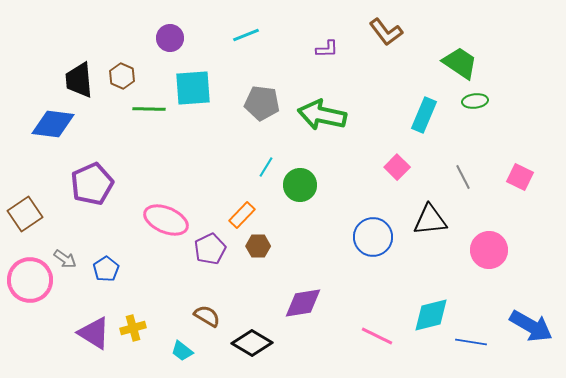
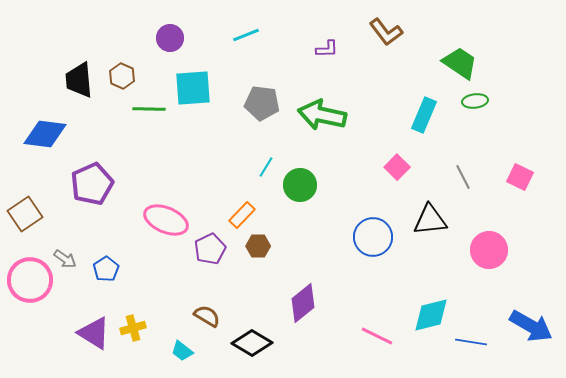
blue diamond at (53, 124): moved 8 px left, 10 px down
purple diamond at (303, 303): rotated 30 degrees counterclockwise
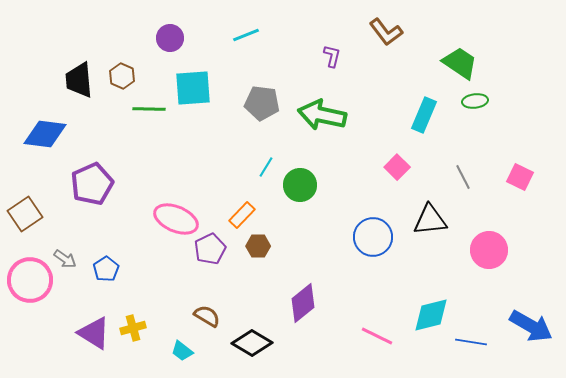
purple L-shape at (327, 49): moved 5 px right, 7 px down; rotated 75 degrees counterclockwise
pink ellipse at (166, 220): moved 10 px right, 1 px up
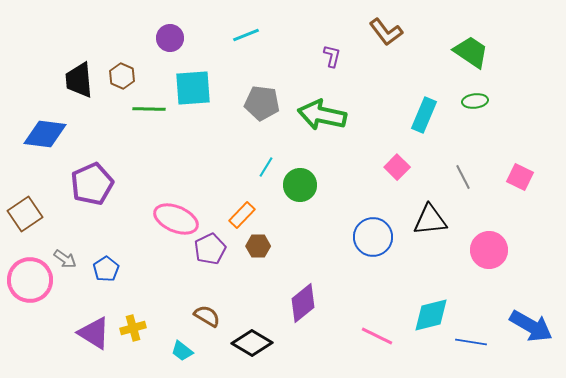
green trapezoid at (460, 63): moved 11 px right, 11 px up
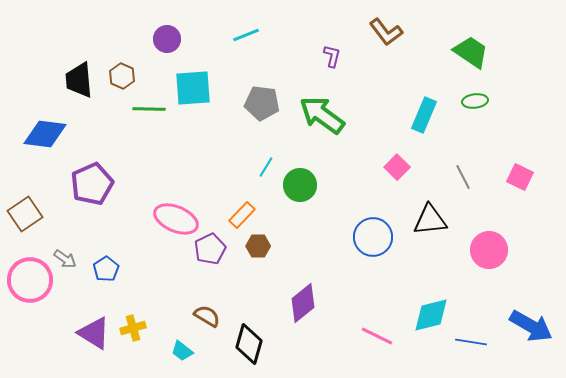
purple circle at (170, 38): moved 3 px left, 1 px down
green arrow at (322, 115): rotated 24 degrees clockwise
black diamond at (252, 343): moved 3 px left, 1 px down; rotated 75 degrees clockwise
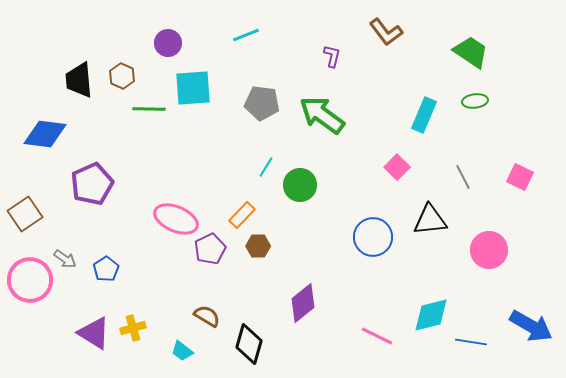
purple circle at (167, 39): moved 1 px right, 4 px down
